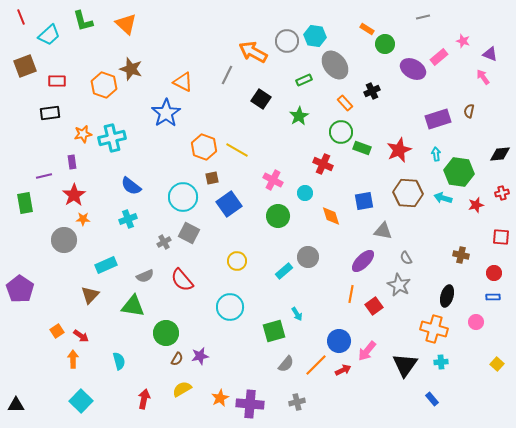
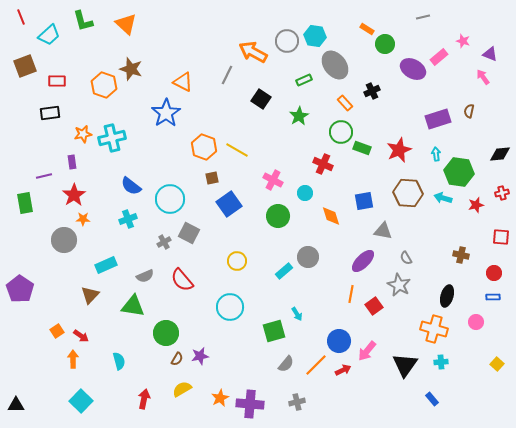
cyan circle at (183, 197): moved 13 px left, 2 px down
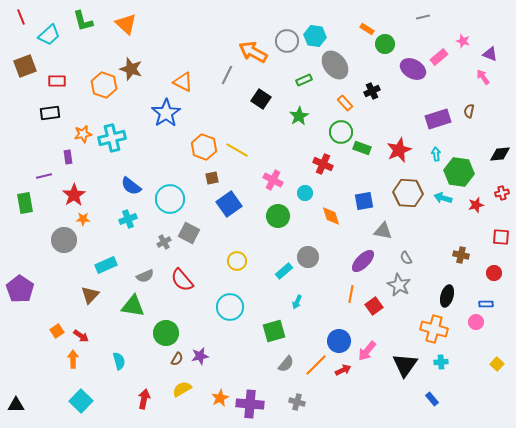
purple rectangle at (72, 162): moved 4 px left, 5 px up
blue rectangle at (493, 297): moved 7 px left, 7 px down
cyan arrow at (297, 314): moved 12 px up; rotated 56 degrees clockwise
gray cross at (297, 402): rotated 28 degrees clockwise
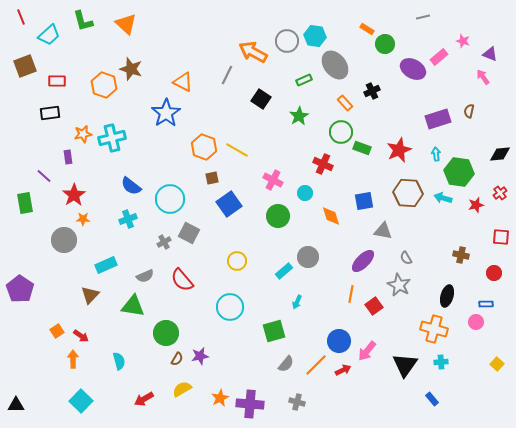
purple line at (44, 176): rotated 56 degrees clockwise
red cross at (502, 193): moved 2 px left; rotated 24 degrees counterclockwise
red arrow at (144, 399): rotated 132 degrees counterclockwise
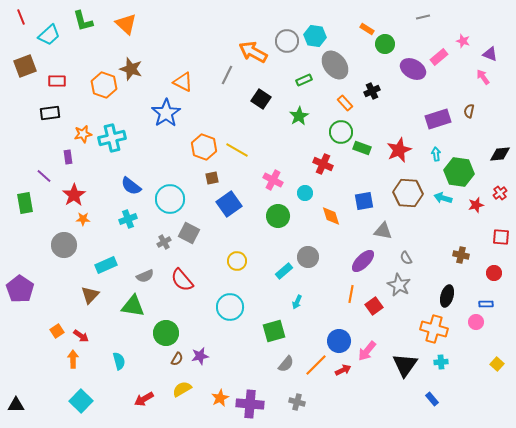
gray circle at (64, 240): moved 5 px down
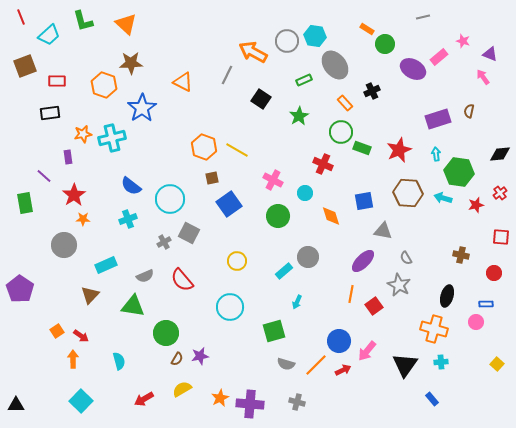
brown star at (131, 69): moved 6 px up; rotated 20 degrees counterclockwise
blue star at (166, 113): moved 24 px left, 5 px up
gray semicircle at (286, 364): rotated 66 degrees clockwise
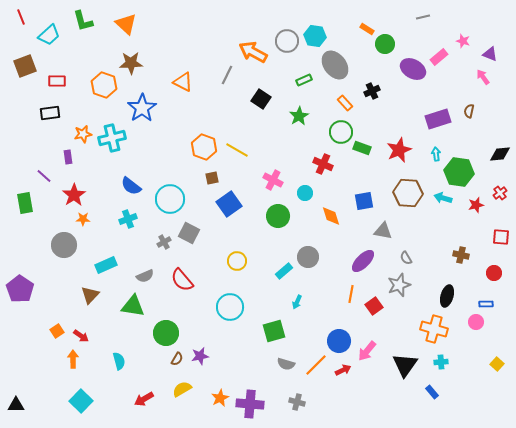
gray star at (399, 285): rotated 25 degrees clockwise
blue rectangle at (432, 399): moved 7 px up
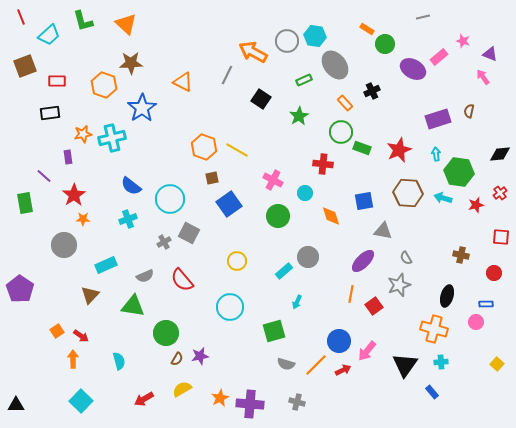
red cross at (323, 164): rotated 18 degrees counterclockwise
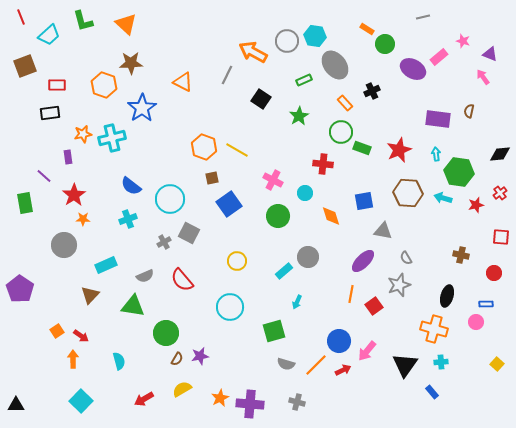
red rectangle at (57, 81): moved 4 px down
purple rectangle at (438, 119): rotated 25 degrees clockwise
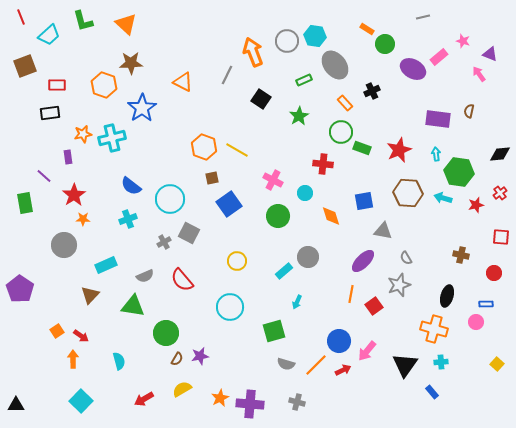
orange arrow at (253, 52): rotated 40 degrees clockwise
pink arrow at (483, 77): moved 4 px left, 3 px up
